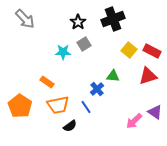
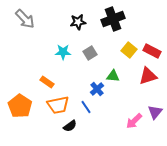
black star: rotated 28 degrees clockwise
gray square: moved 6 px right, 9 px down
purple triangle: rotated 35 degrees clockwise
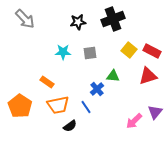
gray square: rotated 24 degrees clockwise
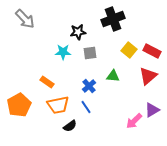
black star: moved 10 px down
red triangle: rotated 24 degrees counterclockwise
blue cross: moved 8 px left, 3 px up
orange pentagon: moved 1 px left, 1 px up; rotated 10 degrees clockwise
purple triangle: moved 3 px left, 2 px up; rotated 21 degrees clockwise
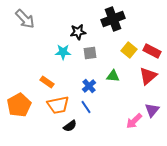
purple triangle: rotated 21 degrees counterclockwise
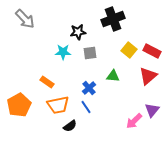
blue cross: moved 2 px down
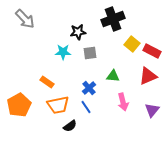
yellow square: moved 3 px right, 6 px up
red triangle: rotated 18 degrees clockwise
pink arrow: moved 11 px left, 19 px up; rotated 60 degrees counterclockwise
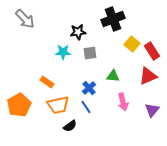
red rectangle: rotated 30 degrees clockwise
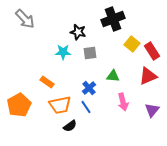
black star: rotated 21 degrees clockwise
orange trapezoid: moved 2 px right
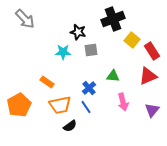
yellow square: moved 4 px up
gray square: moved 1 px right, 3 px up
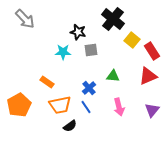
black cross: rotated 30 degrees counterclockwise
pink arrow: moved 4 px left, 5 px down
